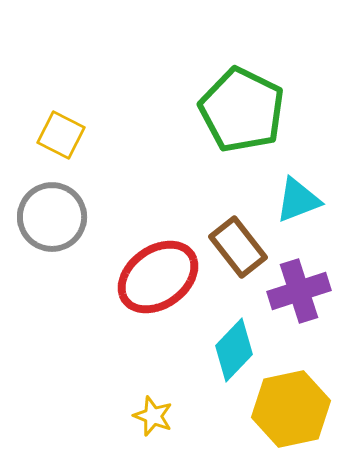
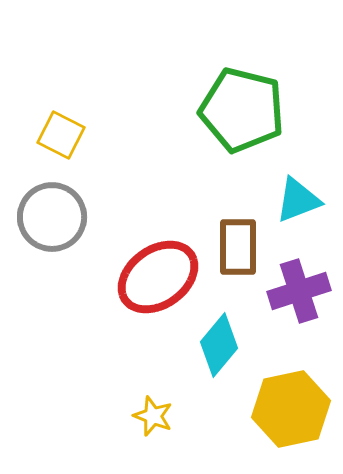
green pentagon: rotated 12 degrees counterclockwise
brown rectangle: rotated 38 degrees clockwise
cyan diamond: moved 15 px left, 5 px up; rotated 4 degrees counterclockwise
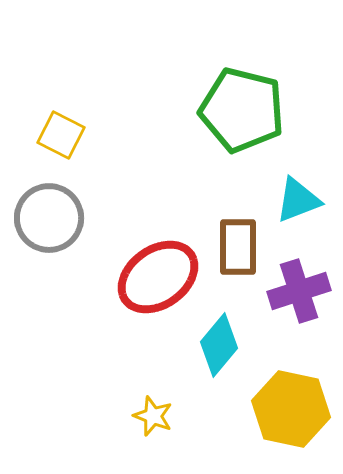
gray circle: moved 3 px left, 1 px down
yellow hexagon: rotated 24 degrees clockwise
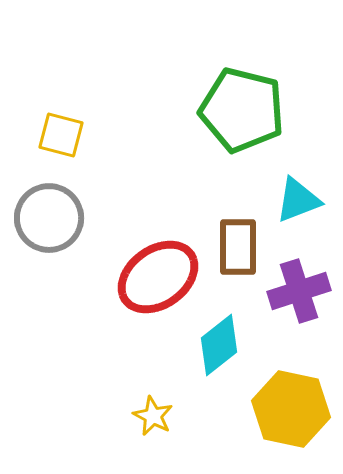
yellow square: rotated 12 degrees counterclockwise
cyan diamond: rotated 12 degrees clockwise
yellow star: rotated 6 degrees clockwise
